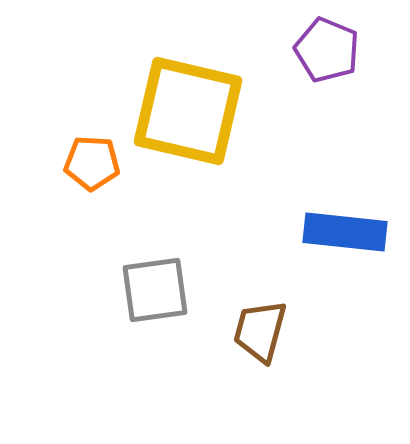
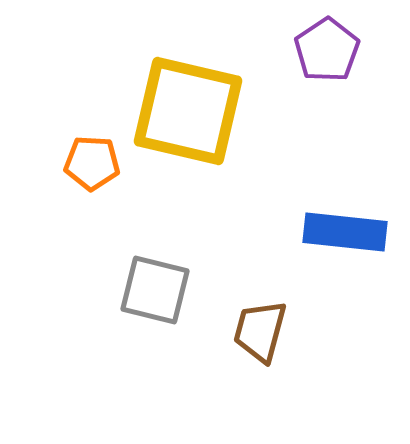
purple pentagon: rotated 16 degrees clockwise
gray square: rotated 22 degrees clockwise
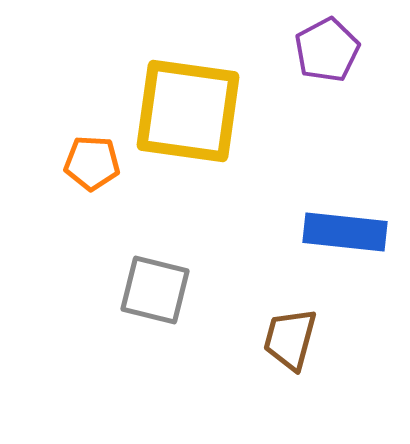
purple pentagon: rotated 6 degrees clockwise
yellow square: rotated 5 degrees counterclockwise
brown trapezoid: moved 30 px right, 8 px down
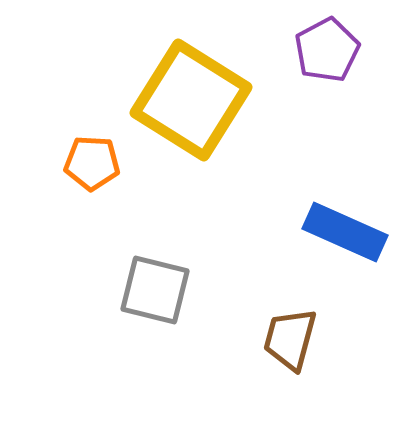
yellow square: moved 3 px right, 11 px up; rotated 24 degrees clockwise
blue rectangle: rotated 18 degrees clockwise
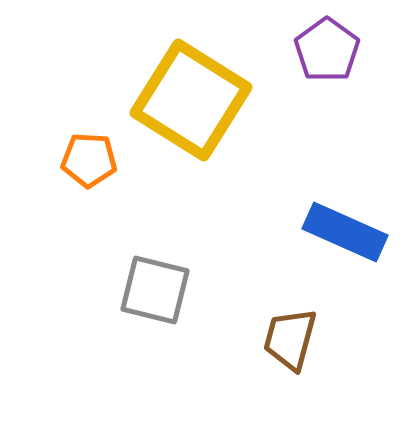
purple pentagon: rotated 8 degrees counterclockwise
orange pentagon: moved 3 px left, 3 px up
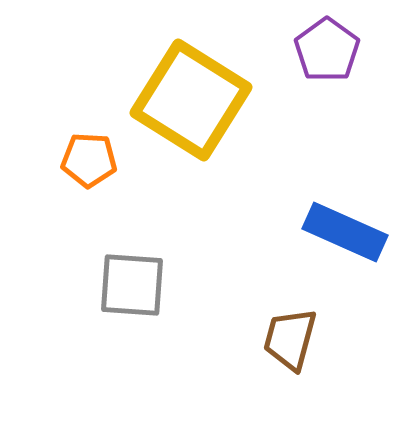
gray square: moved 23 px left, 5 px up; rotated 10 degrees counterclockwise
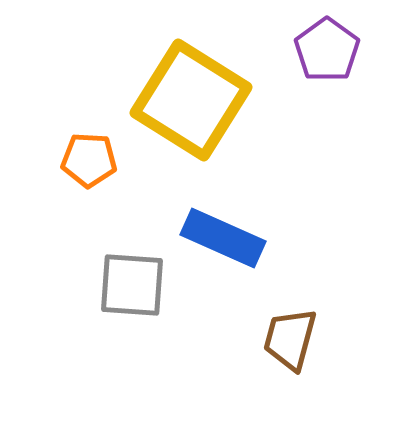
blue rectangle: moved 122 px left, 6 px down
